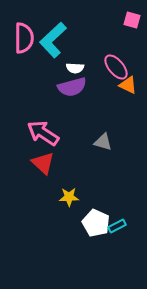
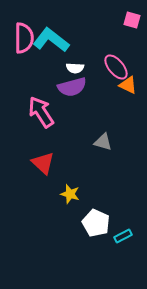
cyan L-shape: moved 2 px left; rotated 81 degrees clockwise
pink arrow: moved 2 px left, 21 px up; rotated 24 degrees clockwise
yellow star: moved 1 px right, 3 px up; rotated 18 degrees clockwise
cyan rectangle: moved 6 px right, 10 px down
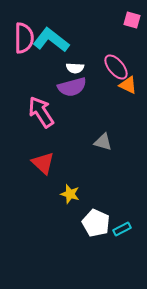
cyan rectangle: moved 1 px left, 7 px up
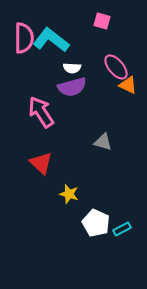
pink square: moved 30 px left, 1 px down
white semicircle: moved 3 px left
red triangle: moved 2 px left
yellow star: moved 1 px left
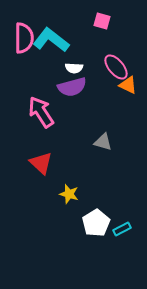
white semicircle: moved 2 px right
white pentagon: rotated 16 degrees clockwise
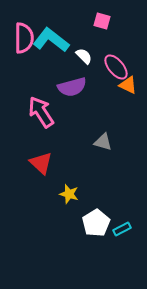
white semicircle: moved 10 px right, 12 px up; rotated 138 degrees counterclockwise
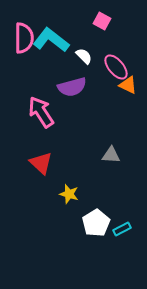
pink square: rotated 12 degrees clockwise
gray triangle: moved 8 px right, 13 px down; rotated 12 degrees counterclockwise
